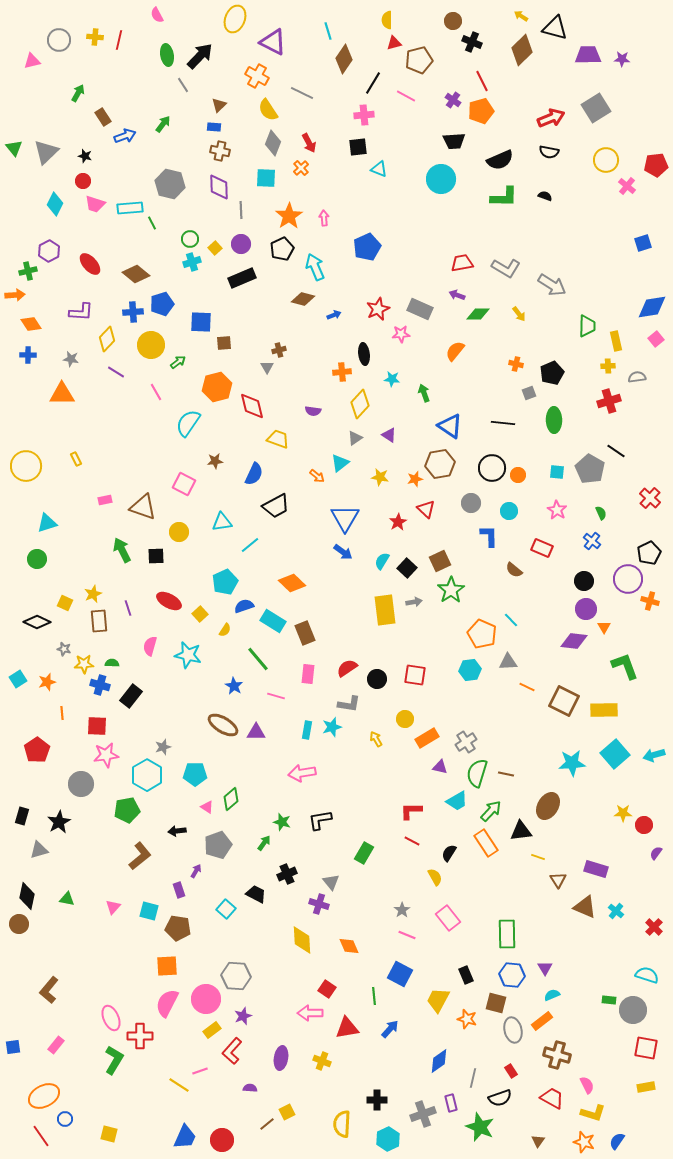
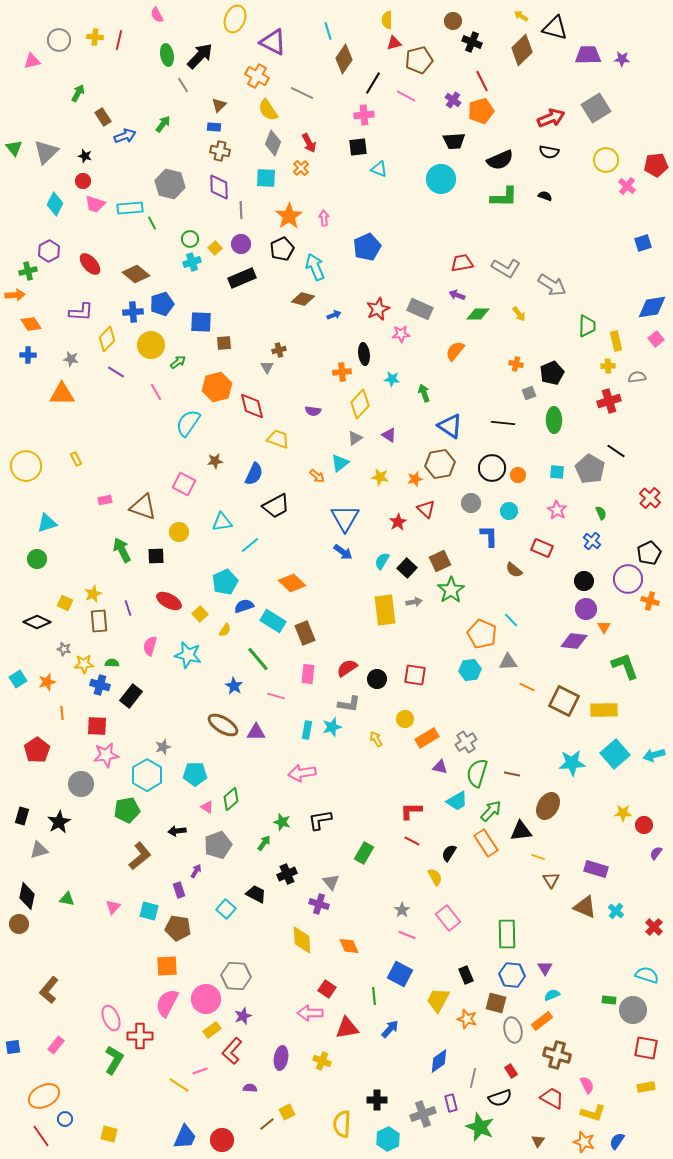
brown line at (506, 774): moved 6 px right
brown triangle at (558, 880): moved 7 px left
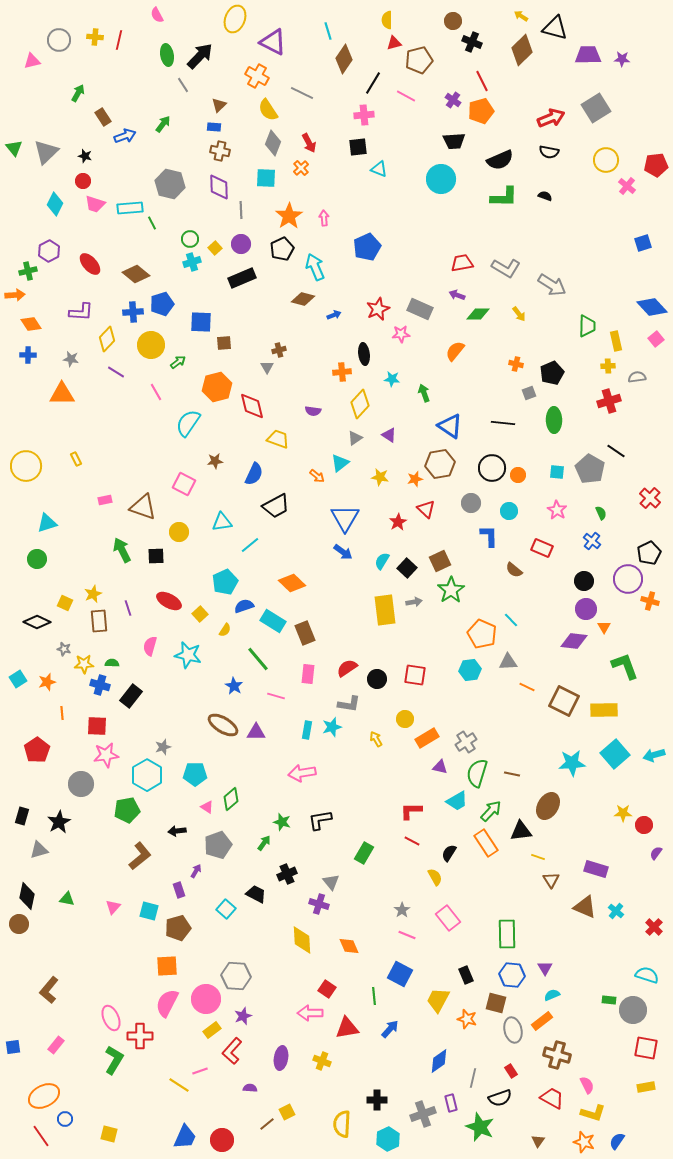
blue diamond at (652, 307): rotated 56 degrees clockwise
brown pentagon at (178, 928): rotated 25 degrees counterclockwise
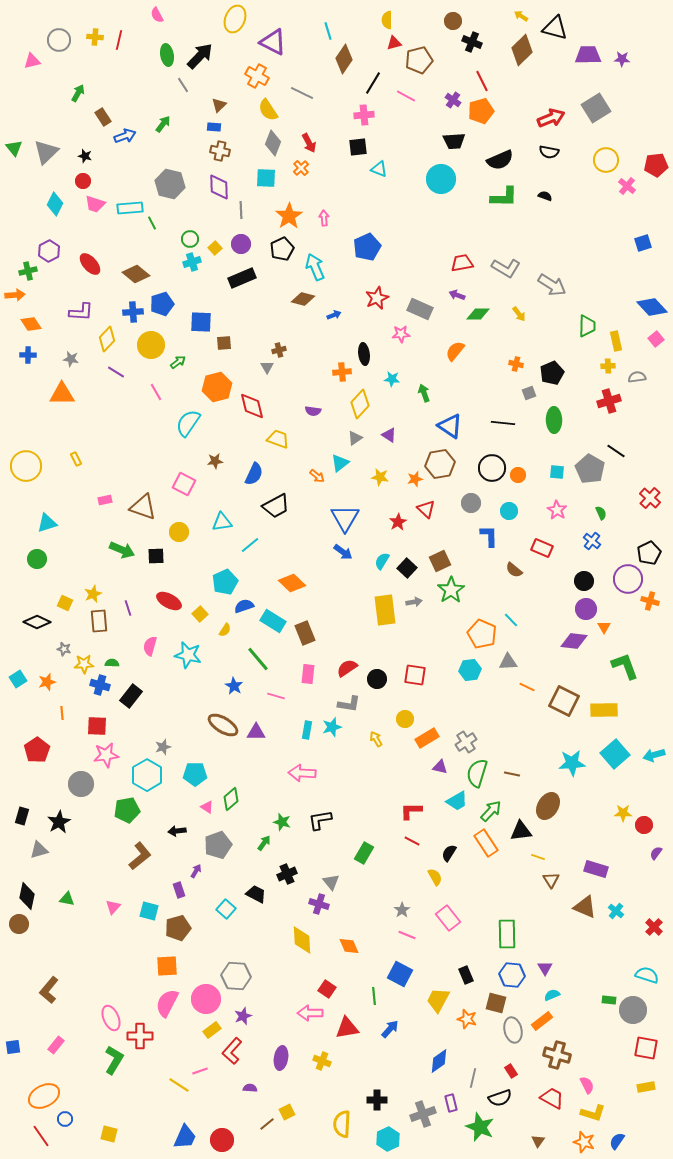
red star at (378, 309): moved 1 px left, 11 px up
green arrow at (122, 550): rotated 140 degrees clockwise
pink arrow at (302, 773): rotated 12 degrees clockwise
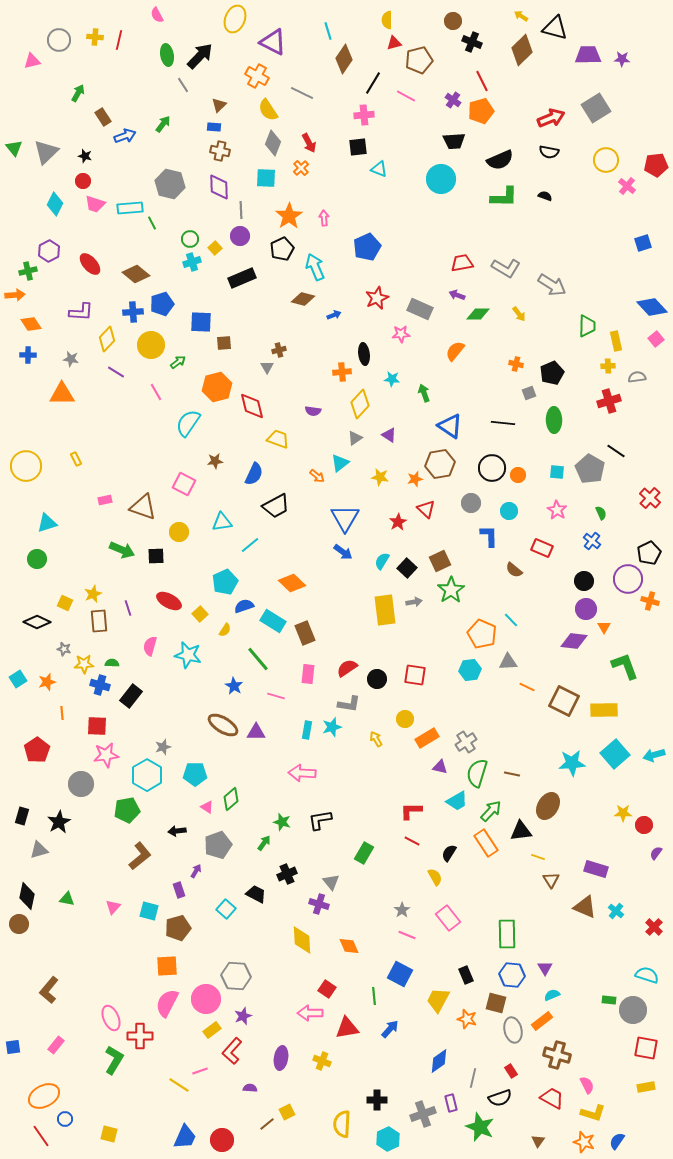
purple circle at (241, 244): moved 1 px left, 8 px up
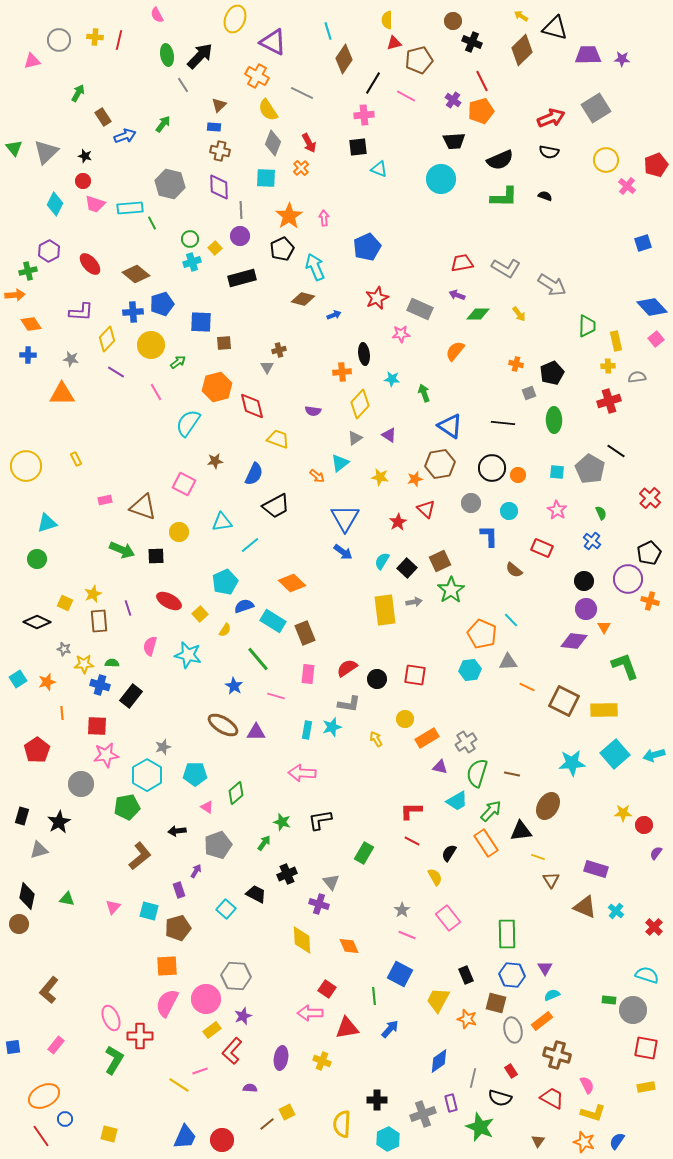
red pentagon at (656, 165): rotated 15 degrees counterclockwise
black rectangle at (242, 278): rotated 8 degrees clockwise
green diamond at (231, 799): moved 5 px right, 6 px up
green pentagon at (127, 810): moved 3 px up
black semicircle at (500, 1098): rotated 35 degrees clockwise
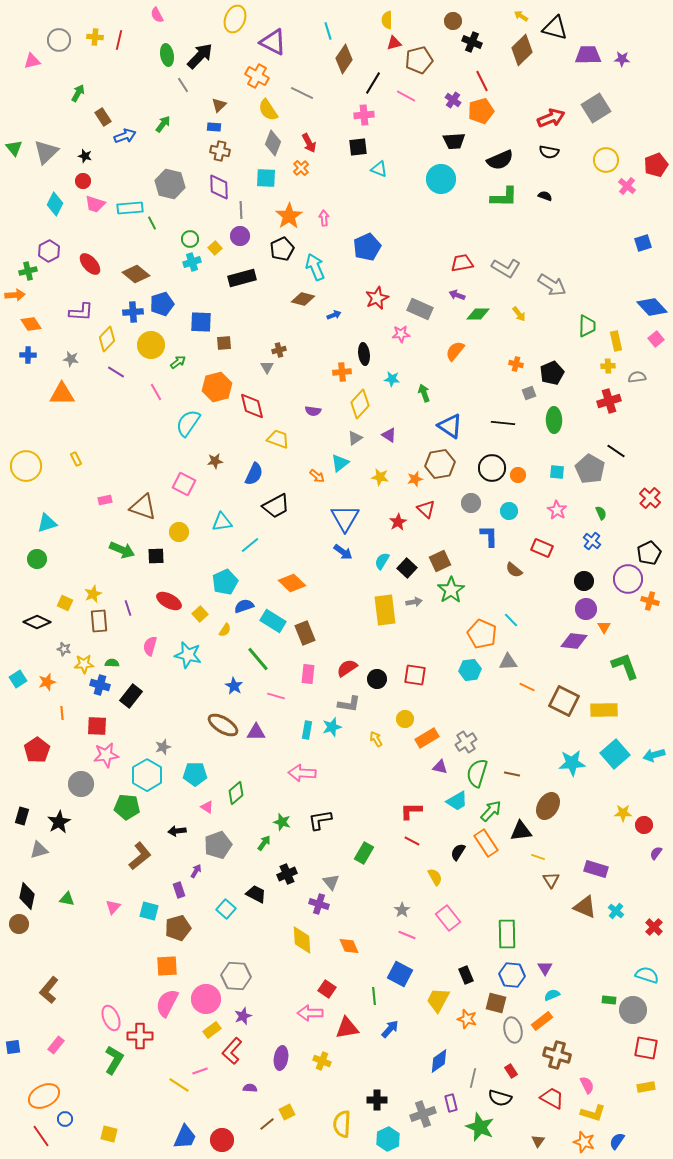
green pentagon at (127, 807): rotated 15 degrees clockwise
black semicircle at (449, 853): moved 9 px right, 1 px up
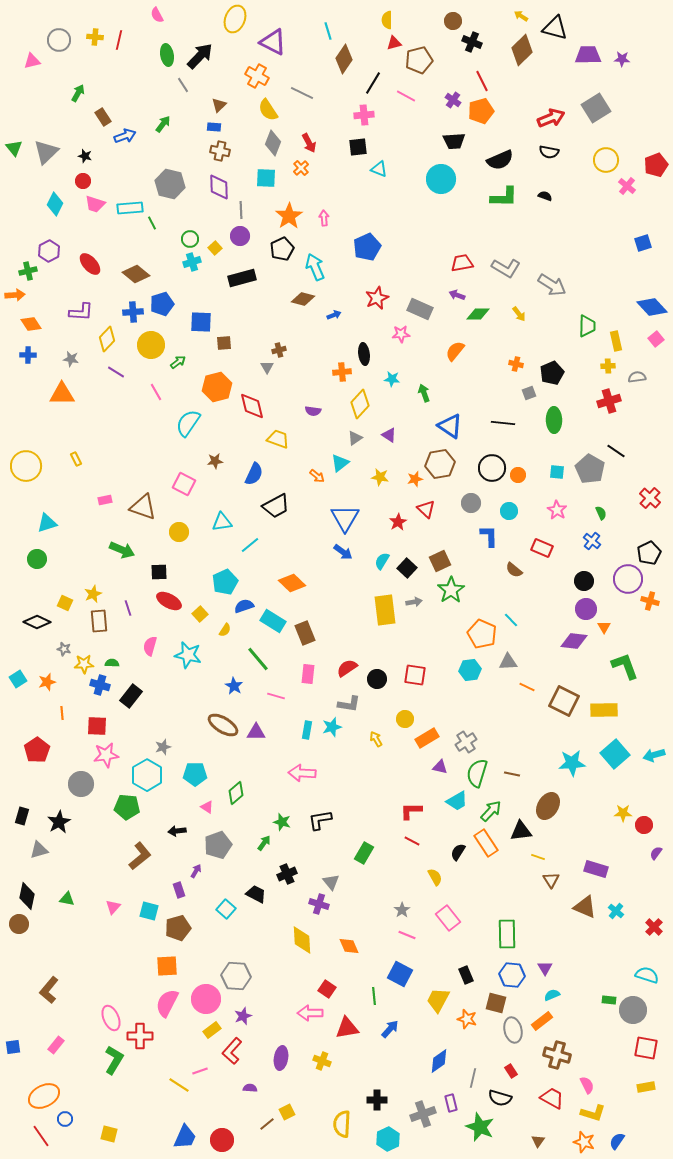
black square at (156, 556): moved 3 px right, 16 px down
